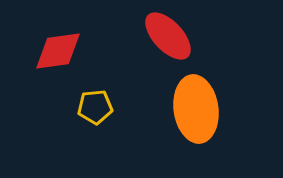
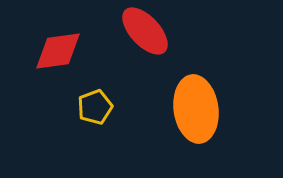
red ellipse: moved 23 px left, 5 px up
yellow pentagon: rotated 16 degrees counterclockwise
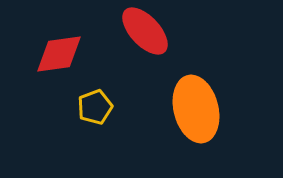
red diamond: moved 1 px right, 3 px down
orange ellipse: rotated 6 degrees counterclockwise
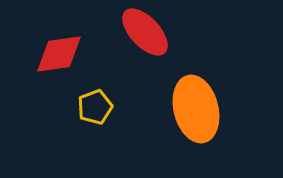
red ellipse: moved 1 px down
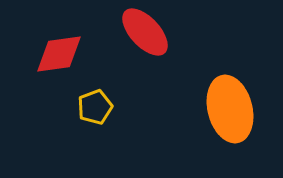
orange ellipse: moved 34 px right
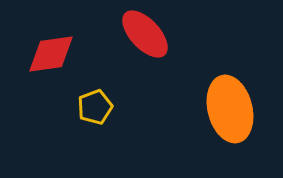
red ellipse: moved 2 px down
red diamond: moved 8 px left
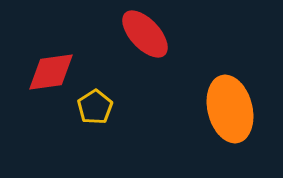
red diamond: moved 18 px down
yellow pentagon: rotated 12 degrees counterclockwise
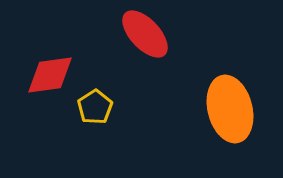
red diamond: moved 1 px left, 3 px down
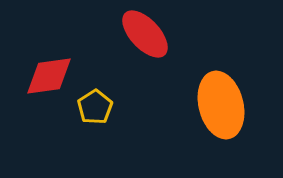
red diamond: moved 1 px left, 1 px down
orange ellipse: moved 9 px left, 4 px up
